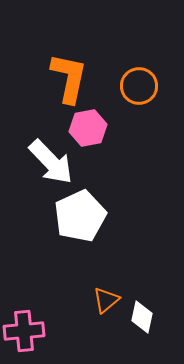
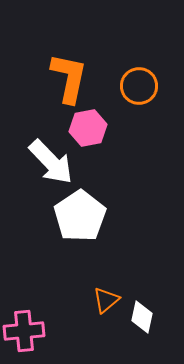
white pentagon: rotated 9 degrees counterclockwise
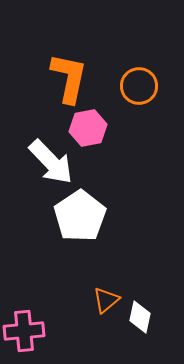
white diamond: moved 2 px left
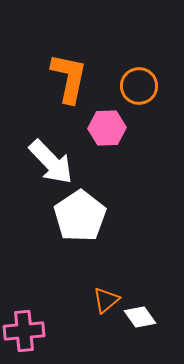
pink hexagon: moved 19 px right; rotated 9 degrees clockwise
white diamond: rotated 48 degrees counterclockwise
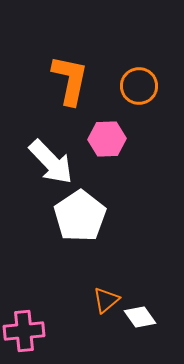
orange L-shape: moved 1 px right, 2 px down
pink hexagon: moved 11 px down
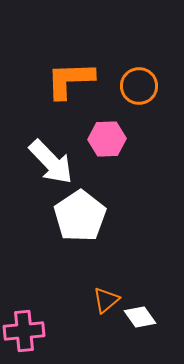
orange L-shape: rotated 104 degrees counterclockwise
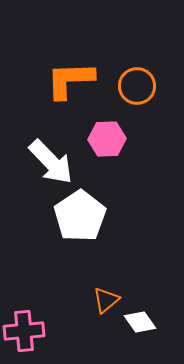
orange circle: moved 2 px left
white diamond: moved 5 px down
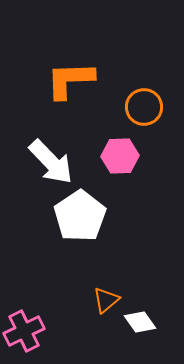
orange circle: moved 7 px right, 21 px down
pink hexagon: moved 13 px right, 17 px down
pink cross: rotated 21 degrees counterclockwise
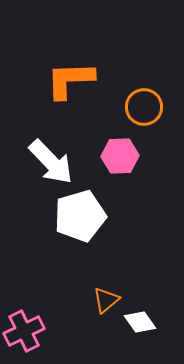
white pentagon: rotated 18 degrees clockwise
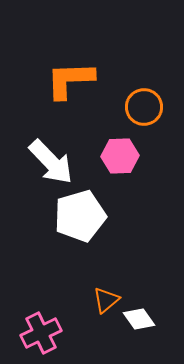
white diamond: moved 1 px left, 3 px up
pink cross: moved 17 px right, 2 px down
